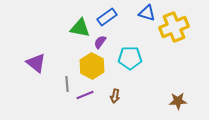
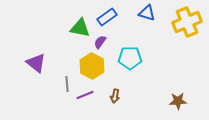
yellow cross: moved 13 px right, 5 px up
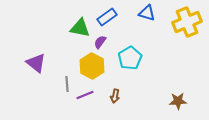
cyan pentagon: rotated 30 degrees counterclockwise
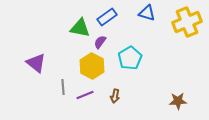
gray line: moved 4 px left, 3 px down
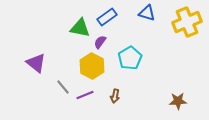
gray line: rotated 35 degrees counterclockwise
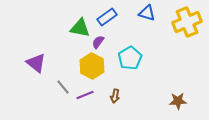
purple semicircle: moved 2 px left
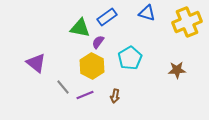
brown star: moved 1 px left, 31 px up
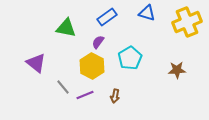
green triangle: moved 14 px left
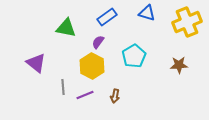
cyan pentagon: moved 4 px right, 2 px up
brown star: moved 2 px right, 5 px up
gray line: rotated 35 degrees clockwise
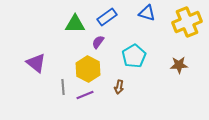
green triangle: moved 9 px right, 4 px up; rotated 10 degrees counterclockwise
yellow hexagon: moved 4 px left, 3 px down
brown arrow: moved 4 px right, 9 px up
